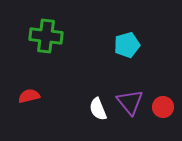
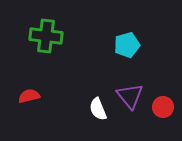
purple triangle: moved 6 px up
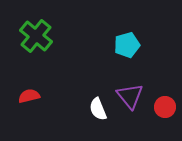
green cross: moved 10 px left; rotated 32 degrees clockwise
red circle: moved 2 px right
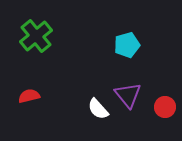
green cross: rotated 12 degrees clockwise
purple triangle: moved 2 px left, 1 px up
white semicircle: rotated 20 degrees counterclockwise
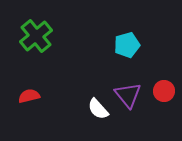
red circle: moved 1 px left, 16 px up
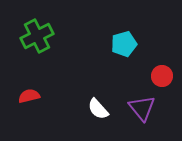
green cross: moved 1 px right; rotated 12 degrees clockwise
cyan pentagon: moved 3 px left, 1 px up
red circle: moved 2 px left, 15 px up
purple triangle: moved 14 px right, 13 px down
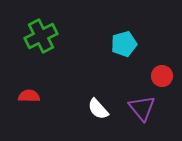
green cross: moved 4 px right
red semicircle: rotated 15 degrees clockwise
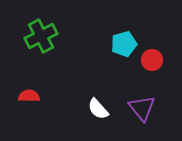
red circle: moved 10 px left, 16 px up
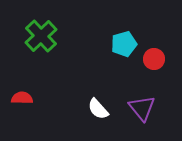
green cross: rotated 16 degrees counterclockwise
red circle: moved 2 px right, 1 px up
red semicircle: moved 7 px left, 2 px down
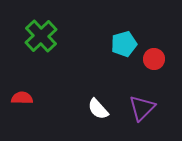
purple triangle: rotated 24 degrees clockwise
